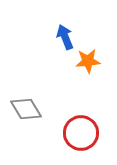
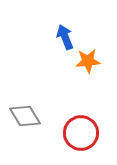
gray diamond: moved 1 px left, 7 px down
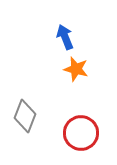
orange star: moved 12 px left, 8 px down; rotated 20 degrees clockwise
gray diamond: rotated 52 degrees clockwise
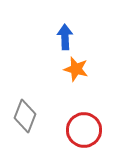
blue arrow: rotated 20 degrees clockwise
red circle: moved 3 px right, 3 px up
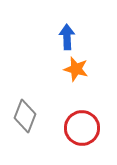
blue arrow: moved 2 px right
red circle: moved 2 px left, 2 px up
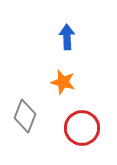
orange star: moved 13 px left, 13 px down
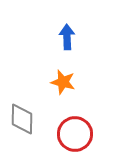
gray diamond: moved 3 px left, 3 px down; rotated 20 degrees counterclockwise
red circle: moved 7 px left, 6 px down
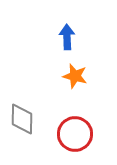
orange star: moved 12 px right, 6 px up
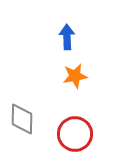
orange star: rotated 25 degrees counterclockwise
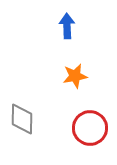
blue arrow: moved 11 px up
red circle: moved 15 px right, 6 px up
